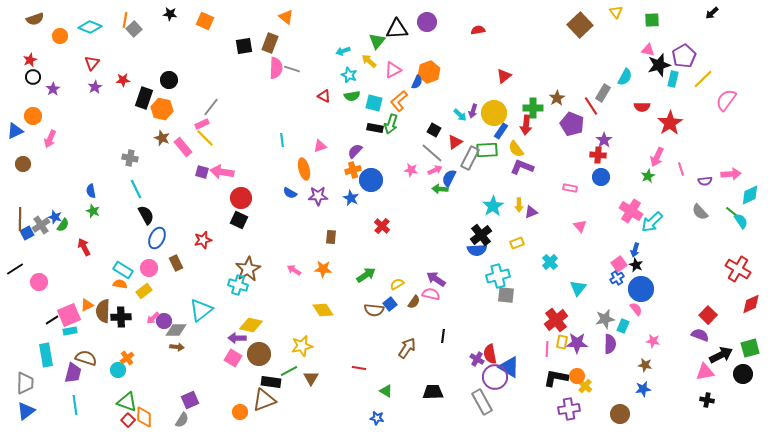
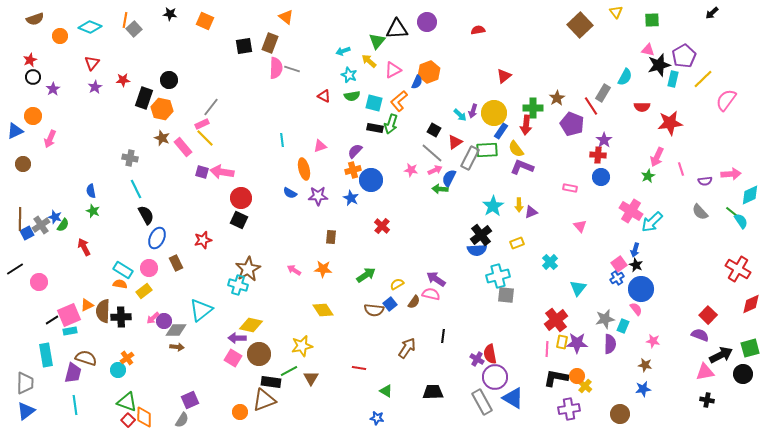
red star at (670, 123): rotated 25 degrees clockwise
blue triangle at (509, 367): moved 4 px right, 31 px down
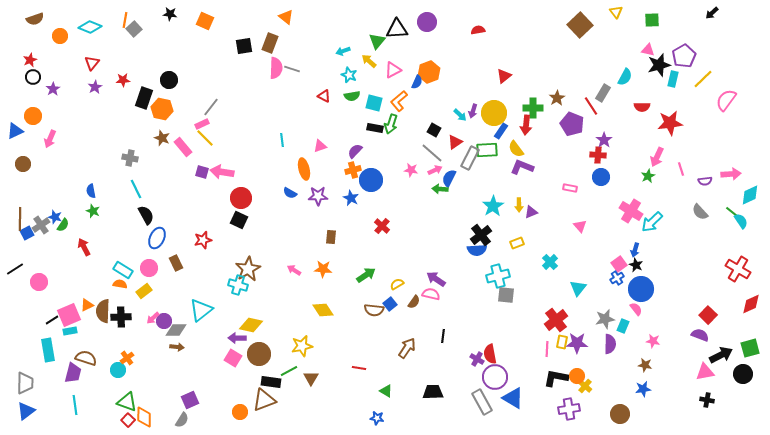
cyan rectangle at (46, 355): moved 2 px right, 5 px up
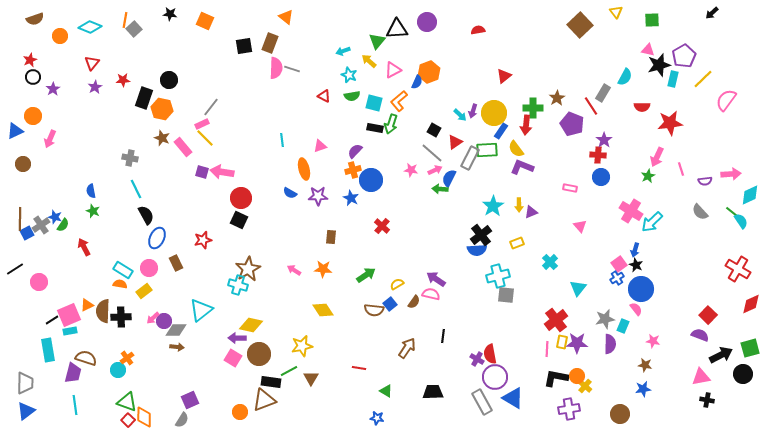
pink triangle at (705, 372): moved 4 px left, 5 px down
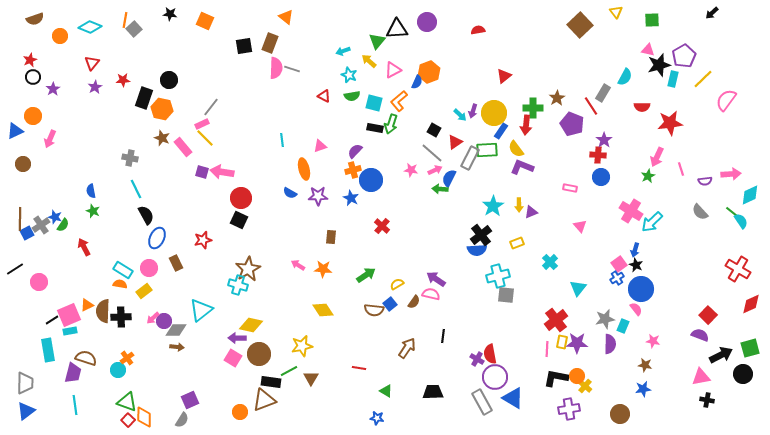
pink arrow at (294, 270): moved 4 px right, 5 px up
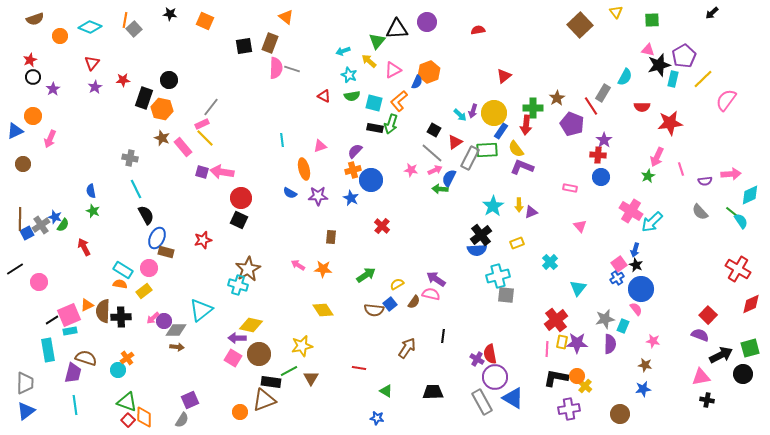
brown rectangle at (176, 263): moved 10 px left, 11 px up; rotated 49 degrees counterclockwise
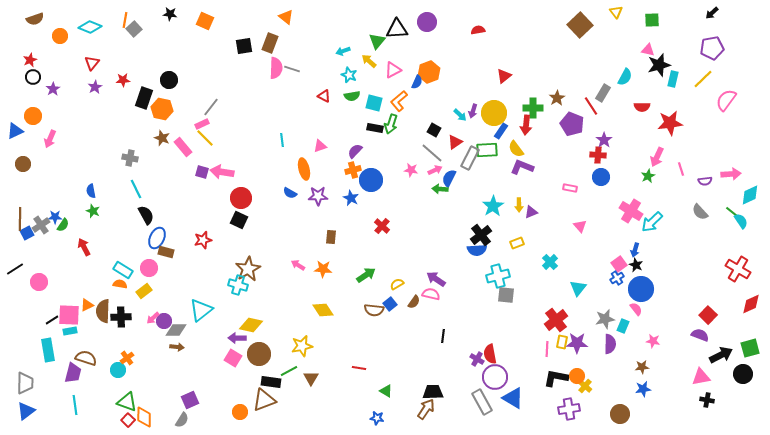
purple pentagon at (684, 56): moved 28 px right, 8 px up; rotated 20 degrees clockwise
blue star at (55, 217): rotated 16 degrees counterclockwise
pink square at (69, 315): rotated 25 degrees clockwise
brown arrow at (407, 348): moved 19 px right, 61 px down
brown star at (645, 365): moved 3 px left, 2 px down; rotated 16 degrees counterclockwise
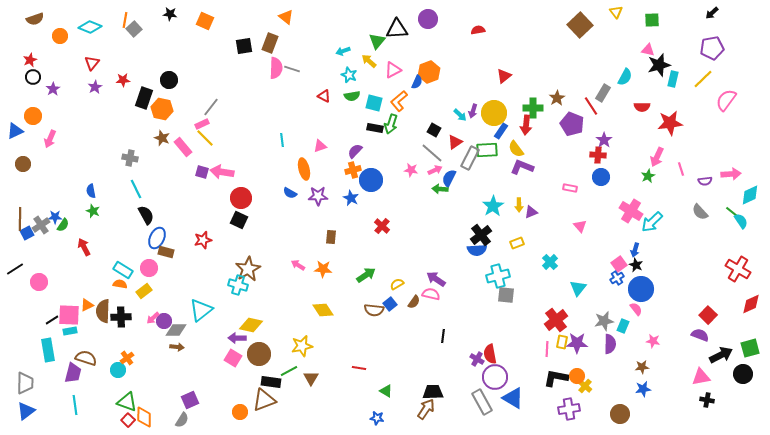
purple circle at (427, 22): moved 1 px right, 3 px up
gray star at (605, 319): moved 1 px left, 2 px down
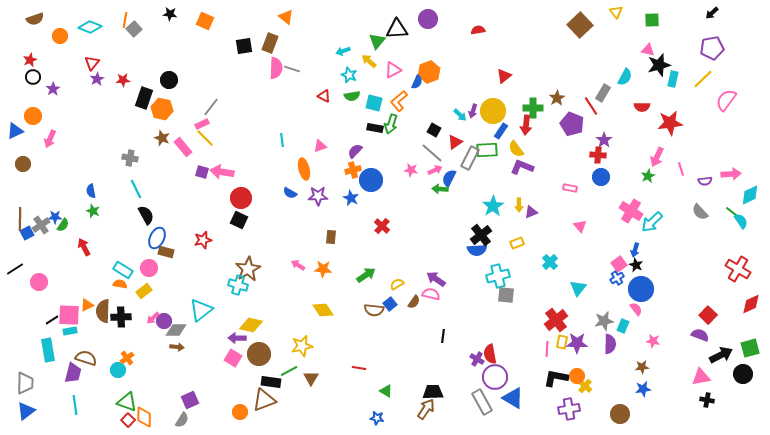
purple star at (95, 87): moved 2 px right, 8 px up
yellow circle at (494, 113): moved 1 px left, 2 px up
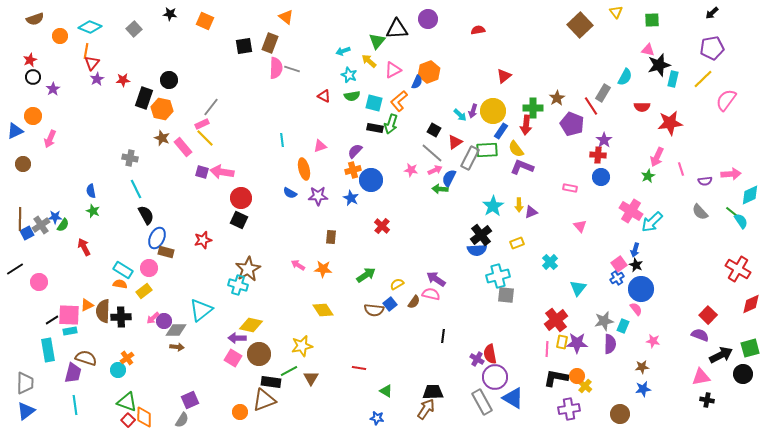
orange line at (125, 20): moved 39 px left, 31 px down
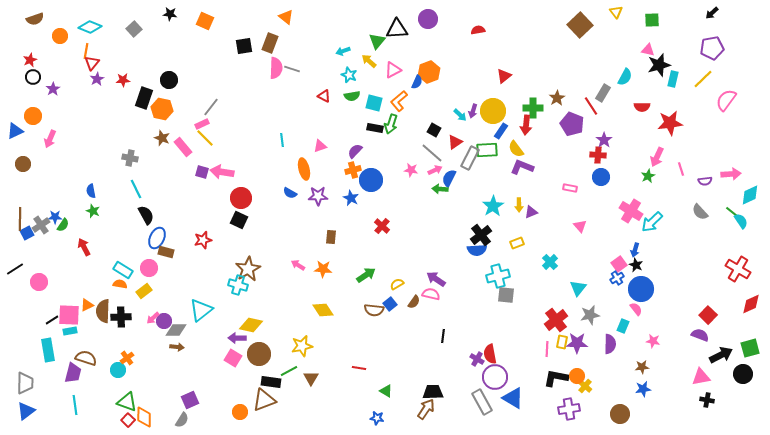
gray star at (604, 321): moved 14 px left, 6 px up
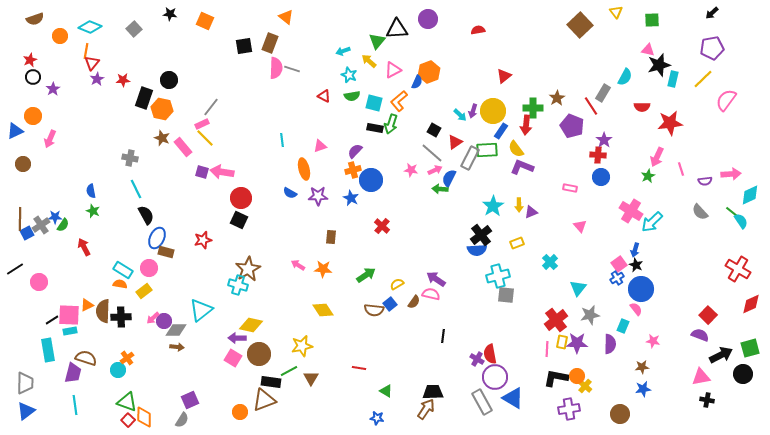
purple pentagon at (572, 124): moved 2 px down
